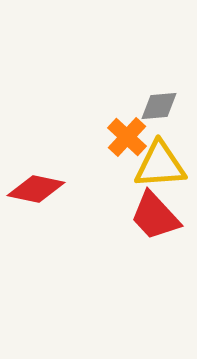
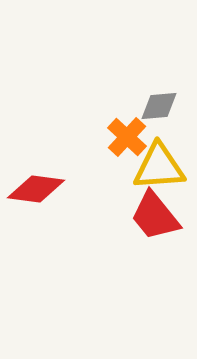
yellow triangle: moved 1 px left, 2 px down
red diamond: rotated 4 degrees counterclockwise
red trapezoid: rotated 4 degrees clockwise
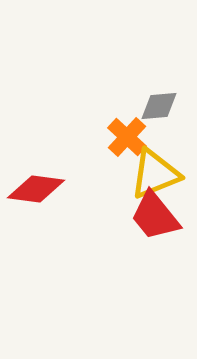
yellow triangle: moved 4 px left, 7 px down; rotated 18 degrees counterclockwise
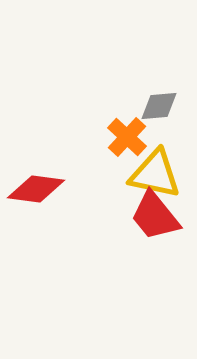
yellow triangle: rotated 34 degrees clockwise
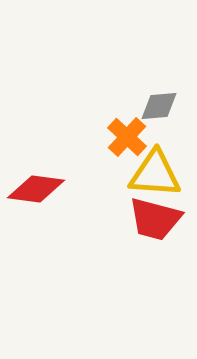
yellow triangle: rotated 8 degrees counterclockwise
red trapezoid: moved 3 px down; rotated 36 degrees counterclockwise
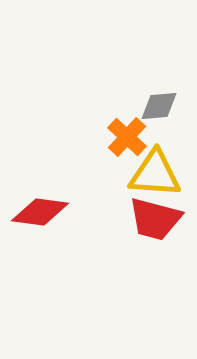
red diamond: moved 4 px right, 23 px down
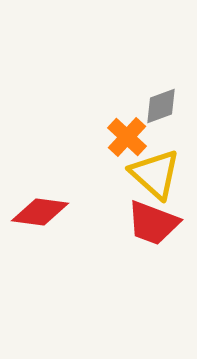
gray diamond: moved 2 px right; rotated 15 degrees counterclockwise
yellow triangle: rotated 38 degrees clockwise
red trapezoid: moved 2 px left, 4 px down; rotated 6 degrees clockwise
